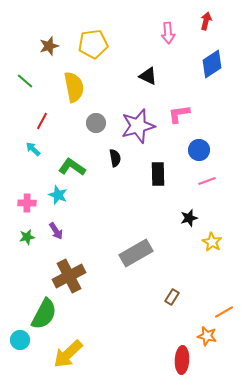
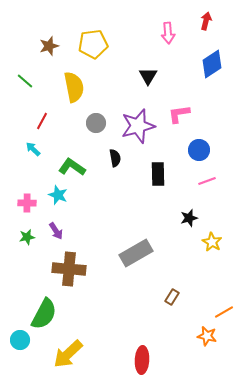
black triangle: rotated 36 degrees clockwise
brown cross: moved 7 px up; rotated 32 degrees clockwise
red ellipse: moved 40 px left
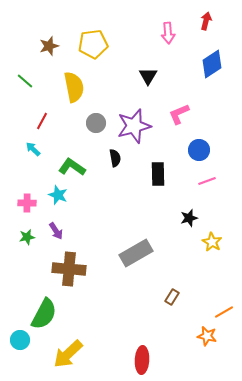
pink L-shape: rotated 15 degrees counterclockwise
purple star: moved 4 px left
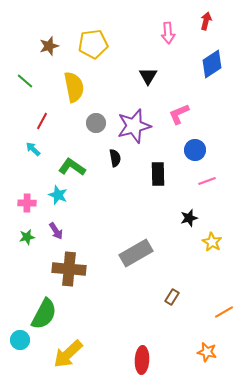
blue circle: moved 4 px left
orange star: moved 16 px down
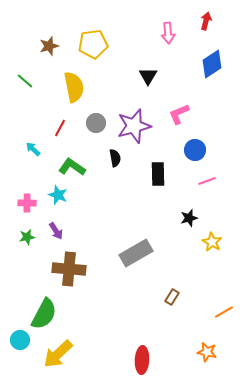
red line: moved 18 px right, 7 px down
yellow arrow: moved 10 px left
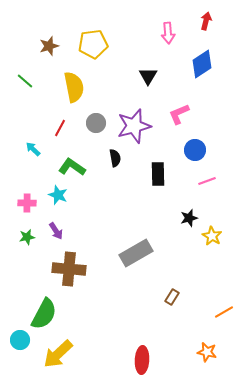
blue diamond: moved 10 px left
yellow star: moved 6 px up
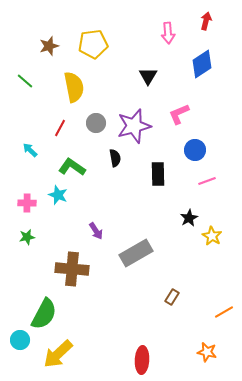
cyan arrow: moved 3 px left, 1 px down
black star: rotated 12 degrees counterclockwise
purple arrow: moved 40 px right
brown cross: moved 3 px right
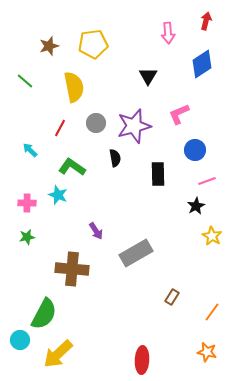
black star: moved 7 px right, 12 px up
orange line: moved 12 px left; rotated 24 degrees counterclockwise
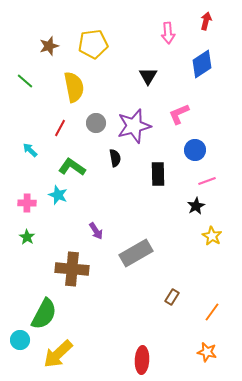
green star: rotated 28 degrees counterclockwise
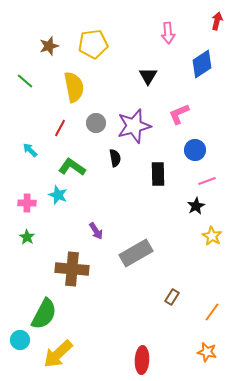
red arrow: moved 11 px right
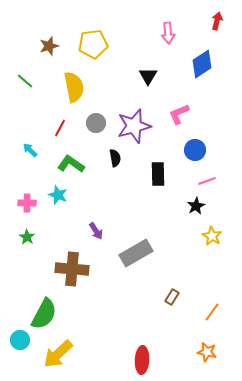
green L-shape: moved 1 px left, 3 px up
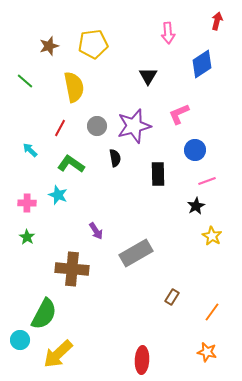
gray circle: moved 1 px right, 3 px down
